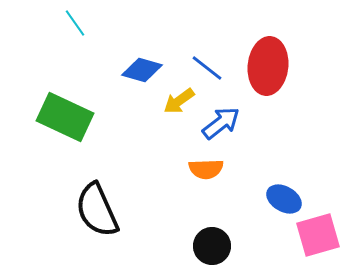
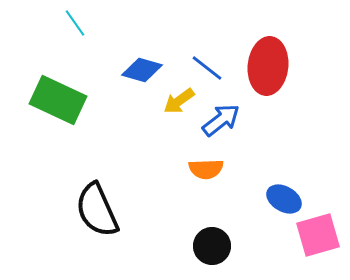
green rectangle: moved 7 px left, 17 px up
blue arrow: moved 3 px up
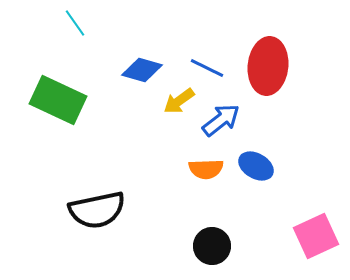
blue line: rotated 12 degrees counterclockwise
blue ellipse: moved 28 px left, 33 px up
black semicircle: rotated 78 degrees counterclockwise
pink square: moved 2 px left, 1 px down; rotated 9 degrees counterclockwise
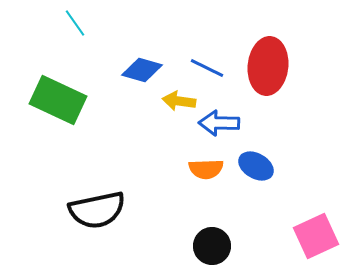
yellow arrow: rotated 44 degrees clockwise
blue arrow: moved 2 px left, 3 px down; rotated 141 degrees counterclockwise
